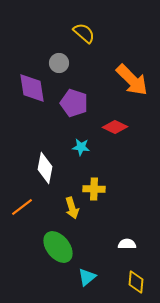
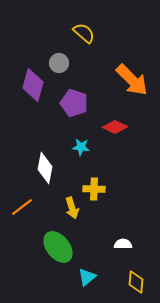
purple diamond: moved 1 px right, 3 px up; rotated 24 degrees clockwise
white semicircle: moved 4 px left
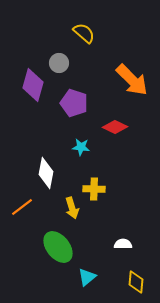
white diamond: moved 1 px right, 5 px down
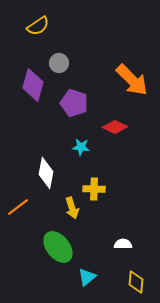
yellow semicircle: moved 46 px left, 7 px up; rotated 105 degrees clockwise
orange line: moved 4 px left
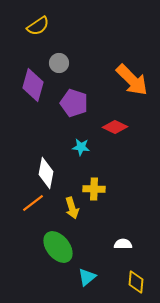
orange line: moved 15 px right, 4 px up
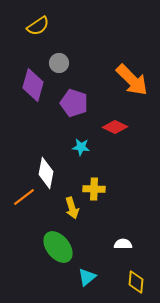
orange line: moved 9 px left, 6 px up
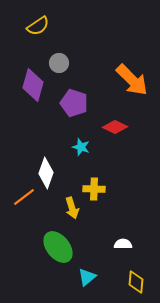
cyan star: rotated 12 degrees clockwise
white diamond: rotated 8 degrees clockwise
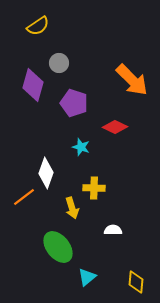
yellow cross: moved 1 px up
white semicircle: moved 10 px left, 14 px up
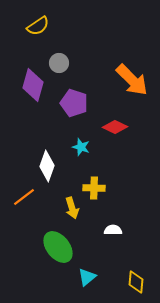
white diamond: moved 1 px right, 7 px up
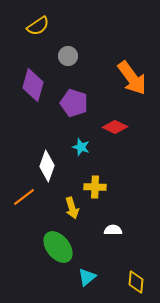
gray circle: moved 9 px right, 7 px up
orange arrow: moved 2 px up; rotated 9 degrees clockwise
yellow cross: moved 1 px right, 1 px up
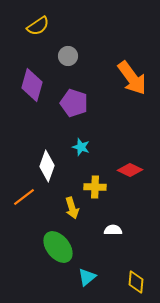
purple diamond: moved 1 px left
red diamond: moved 15 px right, 43 px down
